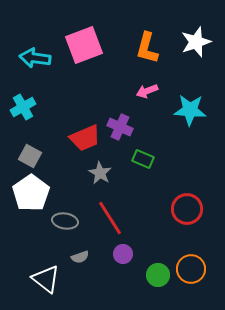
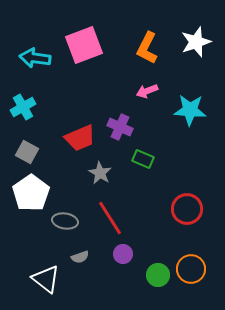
orange L-shape: rotated 12 degrees clockwise
red trapezoid: moved 5 px left
gray square: moved 3 px left, 4 px up
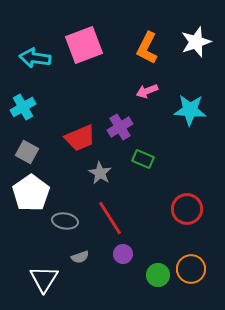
purple cross: rotated 35 degrees clockwise
white triangle: moved 2 px left; rotated 24 degrees clockwise
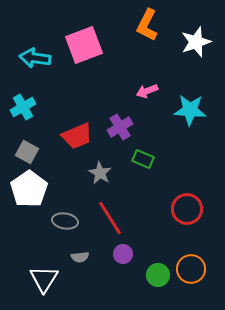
orange L-shape: moved 23 px up
red trapezoid: moved 3 px left, 2 px up
white pentagon: moved 2 px left, 4 px up
gray semicircle: rotated 12 degrees clockwise
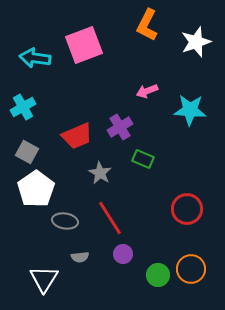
white pentagon: moved 7 px right
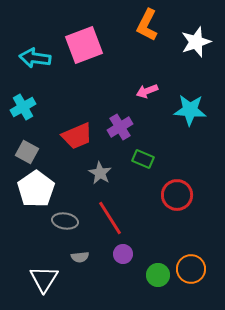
red circle: moved 10 px left, 14 px up
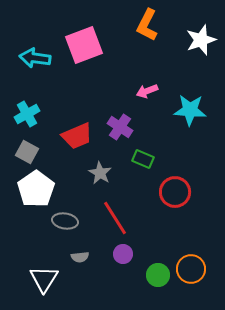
white star: moved 5 px right, 2 px up
cyan cross: moved 4 px right, 7 px down
purple cross: rotated 25 degrees counterclockwise
red circle: moved 2 px left, 3 px up
red line: moved 5 px right
